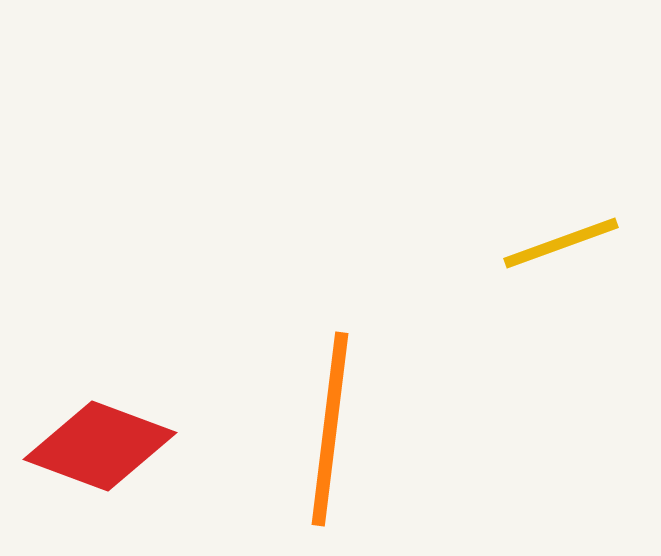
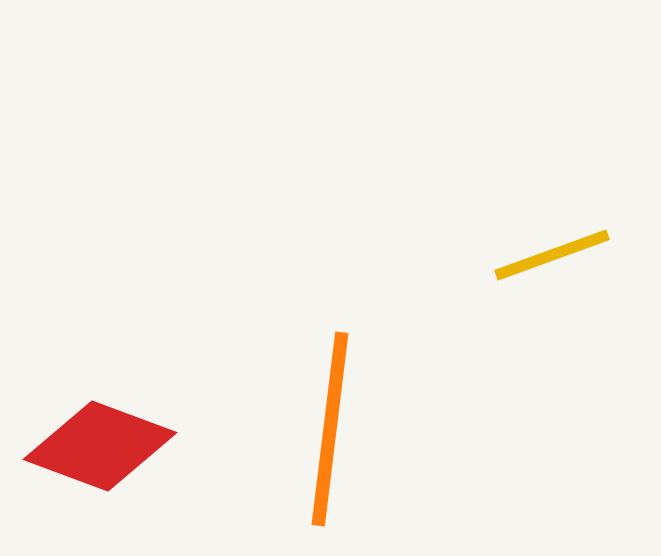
yellow line: moved 9 px left, 12 px down
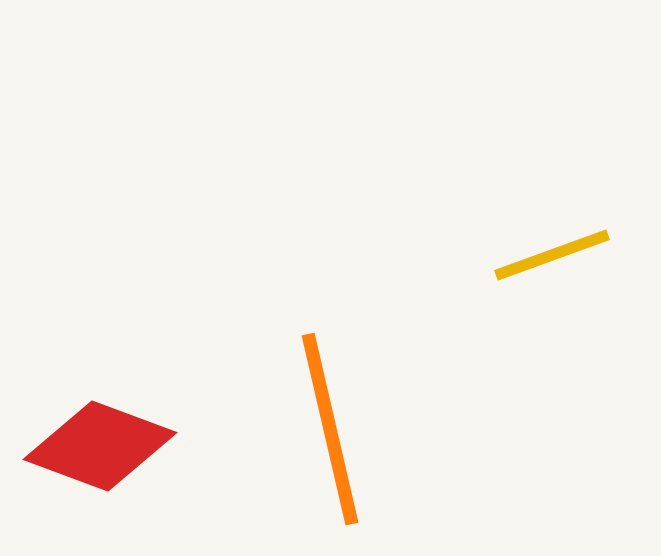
orange line: rotated 20 degrees counterclockwise
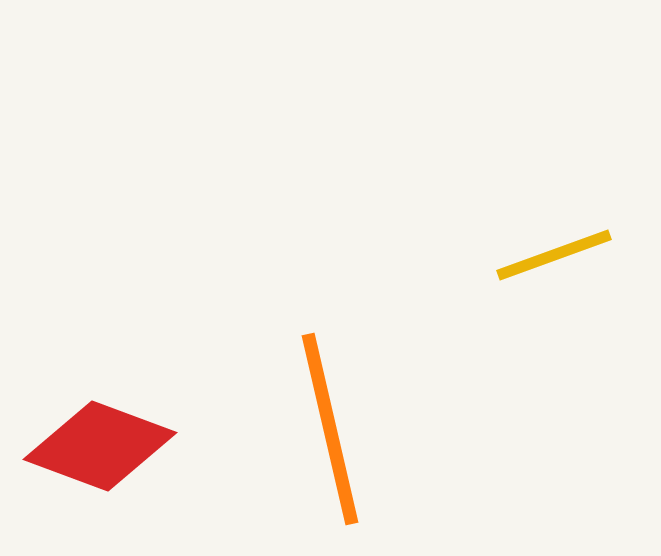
yellow line: moved 2 px right
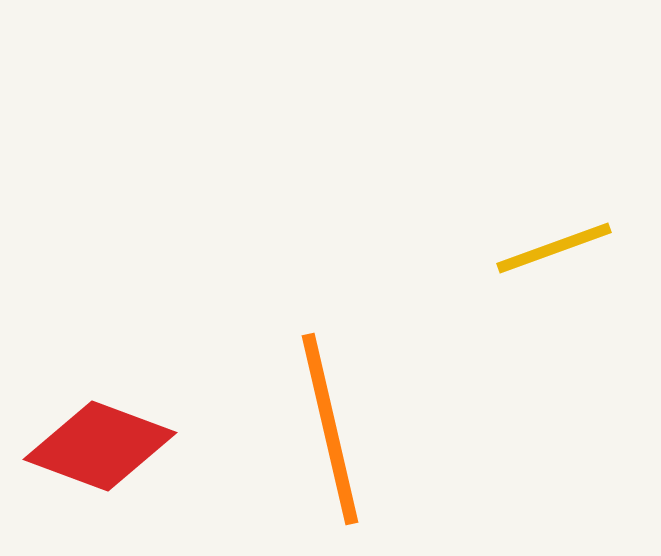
yellow line: moved 7 px up
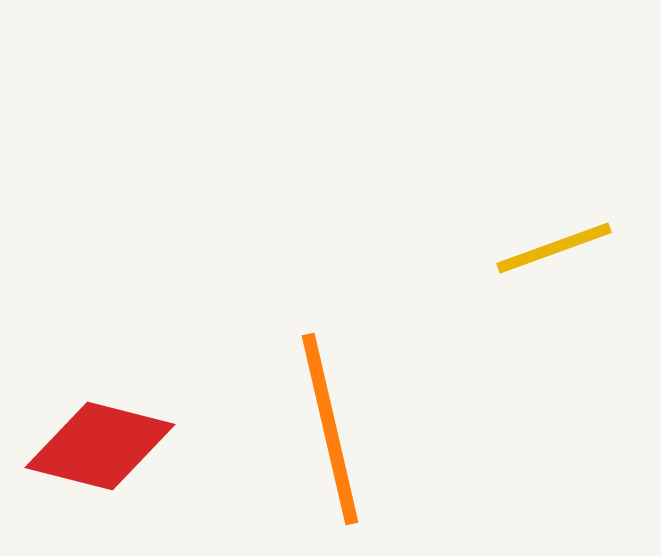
red diamond: rotated 6 degrees counterclockwise
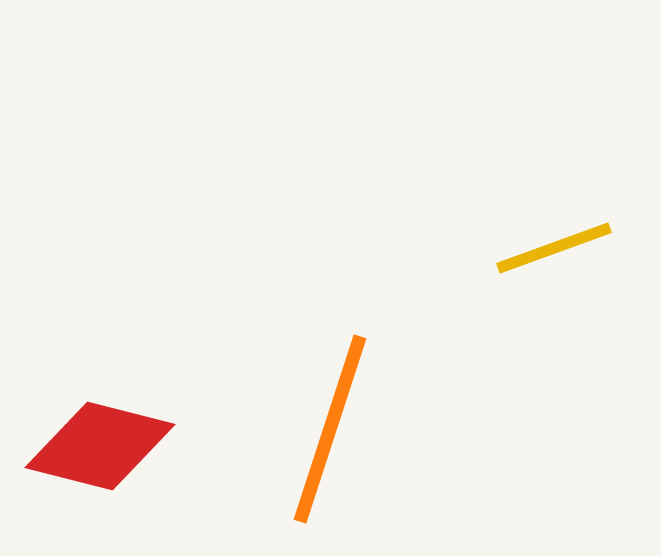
orange line: rotated 31 degrees clockwise
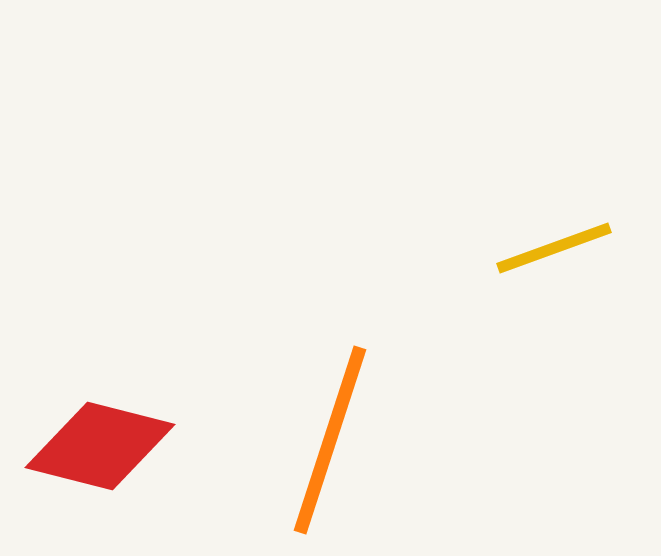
orange line: moved 11 px down
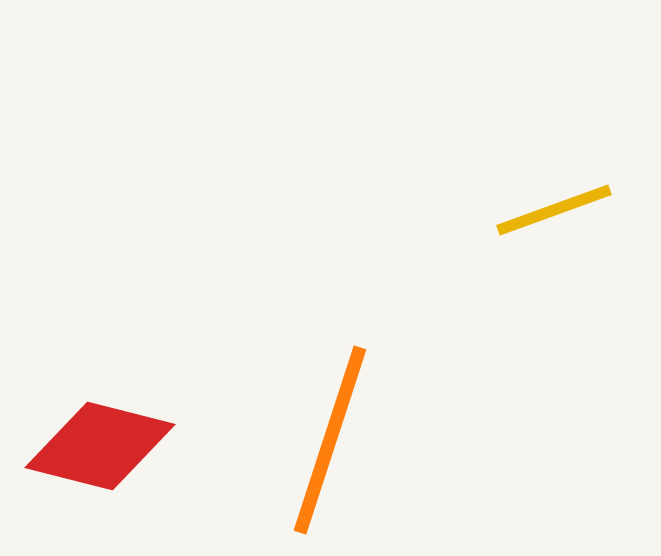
yellow line: moved 38 px up
